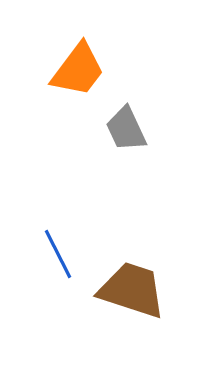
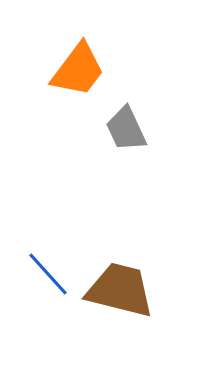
blue line: moved 10 px left, 20 px down; rotated 15 degrees counterclockwise
brown trapezoid: moved 12 px left; rotated 4 degrees counterclockwise
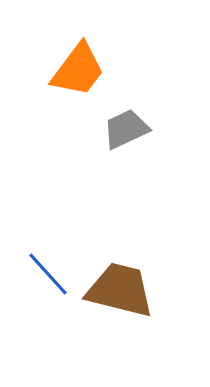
gray trapezoid: rotated 90 degrees clockwise
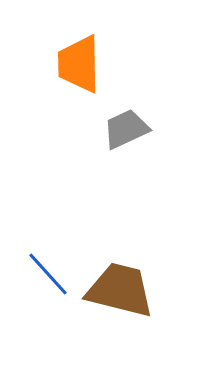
orange trapezoid: moved 1 px right, 6 px up; rotated 142 degrees clockwise
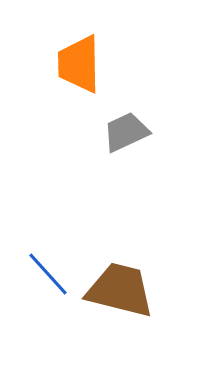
gray trapezoid: moved 3 px down
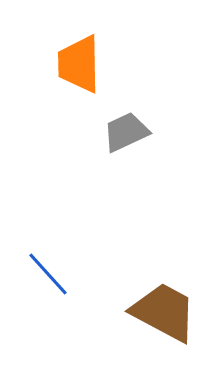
brown trapezoid: moved 44 px right, 22 px down; rotated 14 degrees clockwise
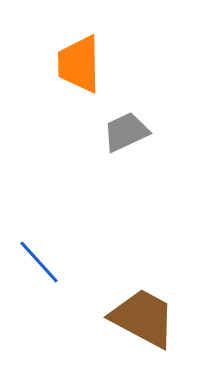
blue line: moved 9 px left, 12 px up
brown trapezoid: moved 21 px left, 6 px down
